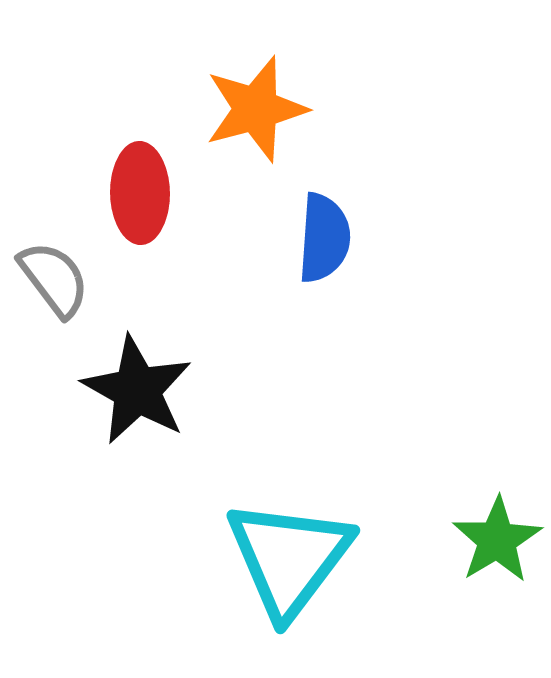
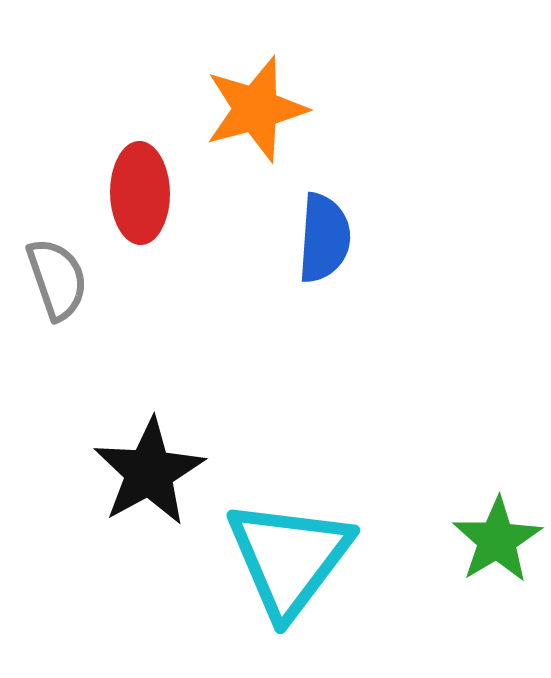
gray semicircle: moved 3 px right; rotated 18 degrees clockwise
black star: moved 12 px right, 82 px down; rotated 14 degrees clockwise
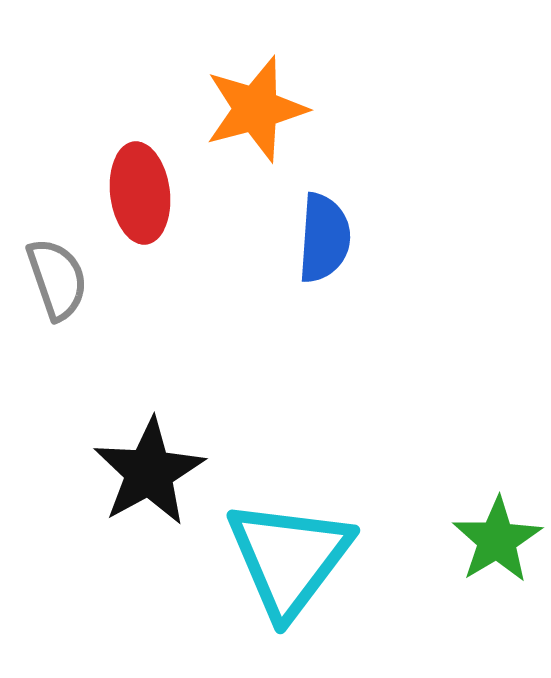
red ellipse: rotated 6 degrees counterclockwise
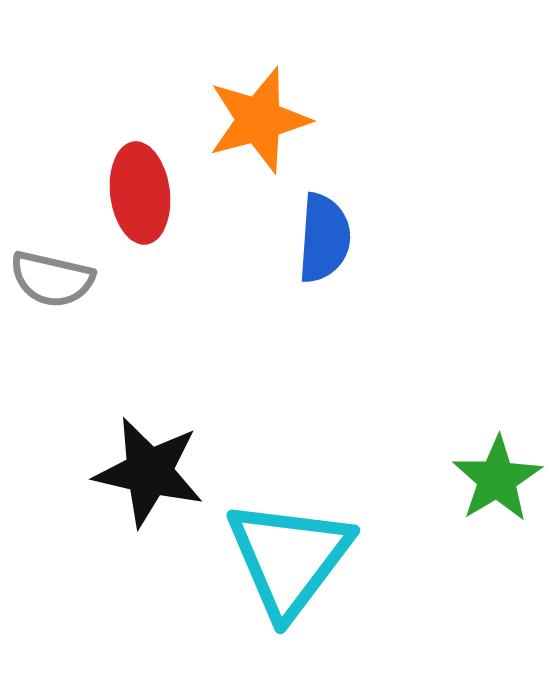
orange star: moved 3 px right, 11 px down
gray semicircle: moved 5 px left; rotated 122 degrees clockwise
black star: rotated 30 degrees counterclockwise
green star: moved 61 px up
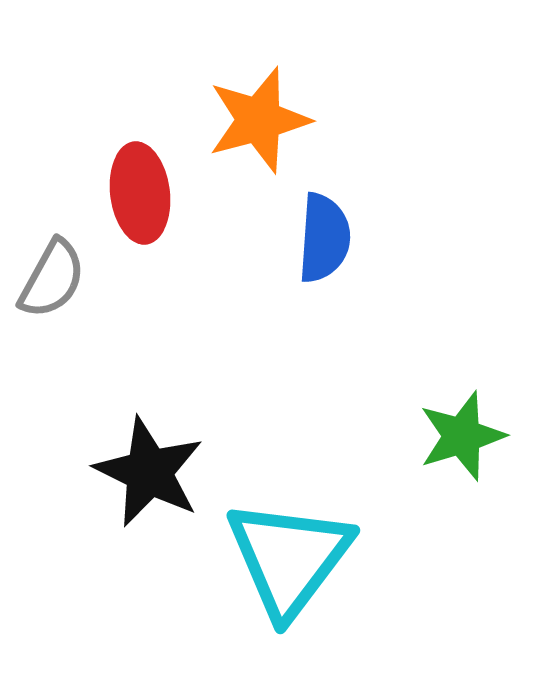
gray semicircle: rotated 74 degrees counterclockwise
black star: rotated 13 degrees clockwise
green star: moved 35 px left, 43 px up; rotated 14 degrees clockwise
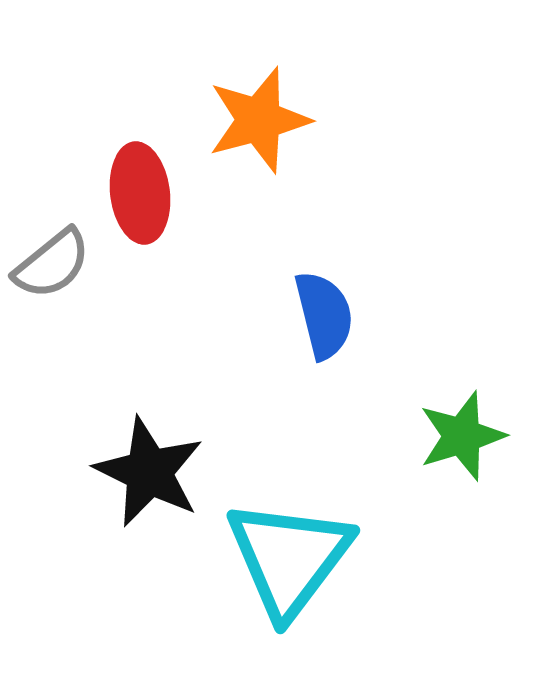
blue semicircle: moved 77 px down; rotated 18 degrees counterclockwise
gray semicircle: moved 15 px up; rotated 22 degrees clockwise
